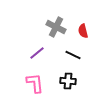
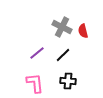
gray cross: moved 6 px right
black line: moved 10 px left; rotated 70 degrees counterclockwise
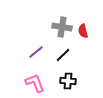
gray cross: rotated 18 degrees counterclockwise
purple line: moved 1 px left, 1 px up
pink L-shape: rotated 15 degrees counterclockwise
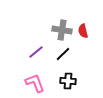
gray cross: moved 3 px down
black line: moved 1 px up
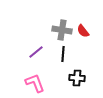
red semicircle: rotated 24 degrees counterclockwise
black line: rotated 42 degrees counterclockwise
black cross: moved 9 px right, 3 px up
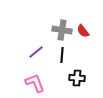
black line: moved 1 px left, 1 px down
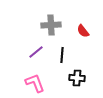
gray cross: moved 11 px left, 5 px up; rotated 12 degrees counterclockwise
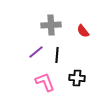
black line: moved 5 px left
pink L-shape: moved 10 px right, 1 px up
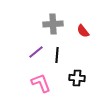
gray cross: moved 2 px right, 1 px up
pink L-shape: moved 4 px left, 1 px down
